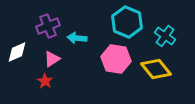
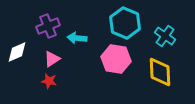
cyan hexagon: moved 2 px left, 1 px down
yellow diamond: moved 4 px right, 3 px down; rotated 36 degrees clockwise
red star: moved 4 px right; rotated 21 degrees counterclockwise
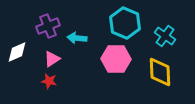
pink hexagon: rotated 8 degrees counterclockwise
